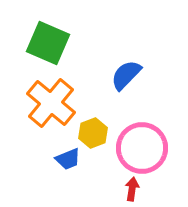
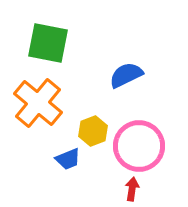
green square: rotated 12 degrees counterclockwise
blue semicircle: rotated 20 degrees clockwise
orange cross: moved 13 px left
yellow hexagon: moved 2 px up
pink circle: moved 3 px left, 2 px up
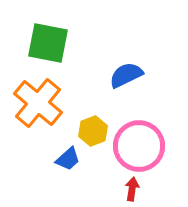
blue trapezoid: rotated 20 degrees counterclockwise
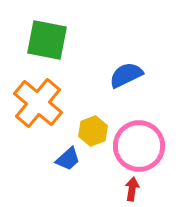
green square: moved 1 px left, 3 px up
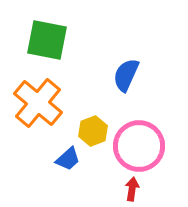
blue semicircle: rotated 40 degrees counterclockwise
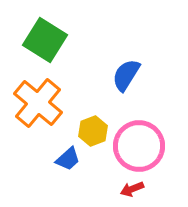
green square: moved 2 px left; rotated 21 degrees clockwise
blue semicircle: rotated 8 degrees clockwise
red arrow: rotated 120 degrees counterclockwise
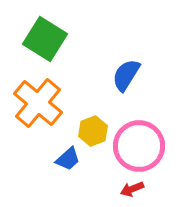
green square: moved 1 px up
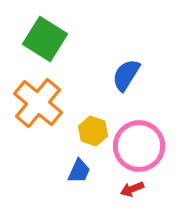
yellow hexagon: rotated 20 degrees counterclockwise
blue trapezoid: moved 11 px right, 12 px down; rotated 24 degrees counterclockwise
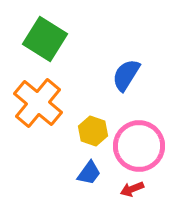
blue trapezoid: moved 10 px right, 2 px down; rotated 12 degrees clockwise
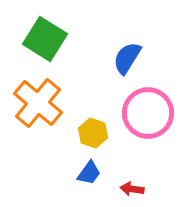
blue semicircle: moved 1 px right, 17 px up
yellow hexagon: moved 2 px down
pink circle: moved 9 px right, 33 px up
red arrow: rotated 30 degrees clockwise
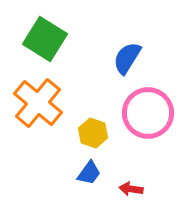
red arrow: moved 1 px left
